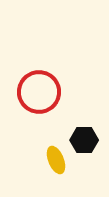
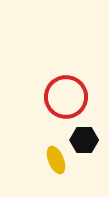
red circle: moved 27 px right, 5 px down
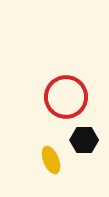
yellow ellipse: moved 5 px left
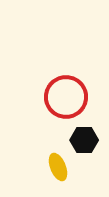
yellow ellipse: moved 7 px right, 7 px down
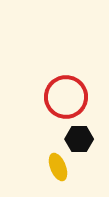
black hexagon: moved 5 px left, 1 px up
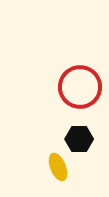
red circle: moved 14 px right, 10 px up
